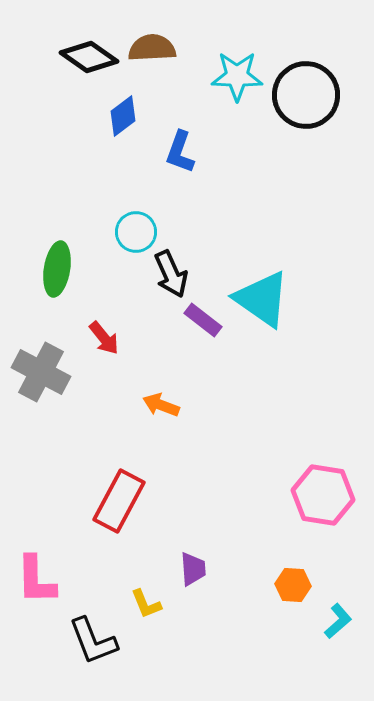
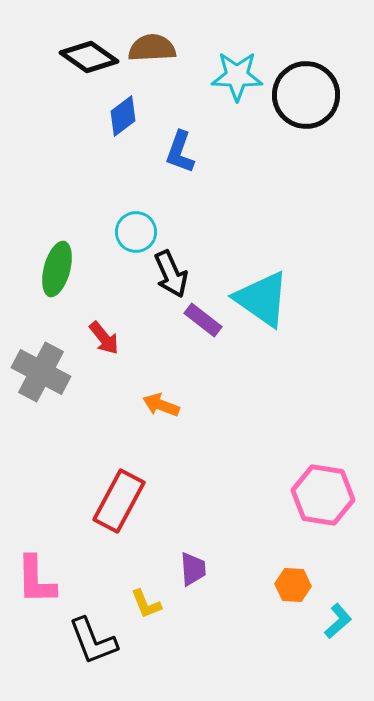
green ellipse: rotated 6 degrees clockwise
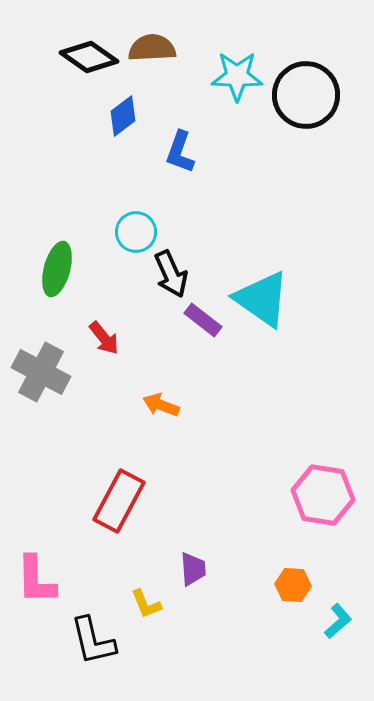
black L-shape: rotated 8 degrees clockwise
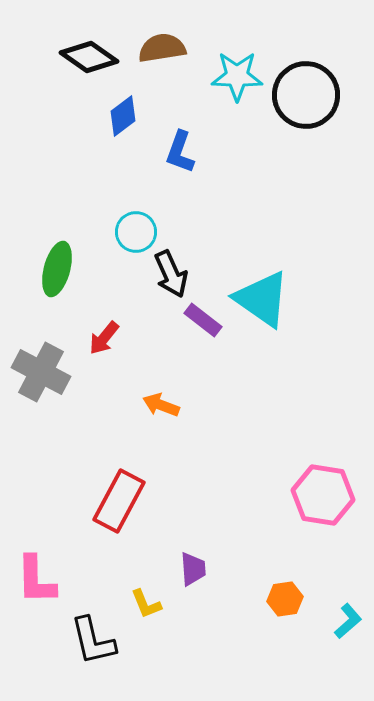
brown semicircle: moved 10 px right; rotated 6 degrees counterclockwise
red arrow: rotated 78 degrees clockwise
orange hexagon: moved 8 px left, 14 px down; rotated 12 degrees counterclockwise
cyan L-shape: moved 10 px right
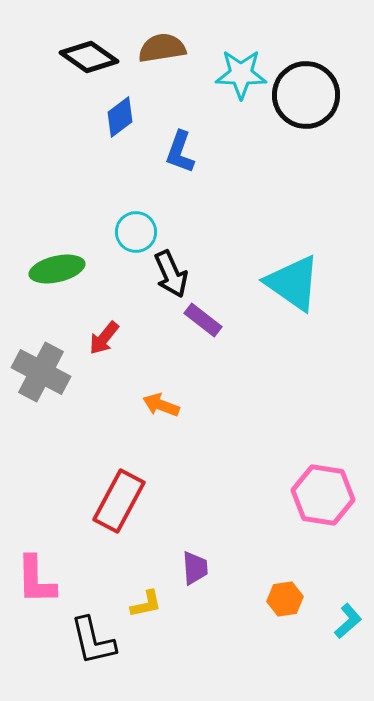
cyan star: moved 4 px right, 2 px up
blue diamond: moved 3 px left, 1 px down
green ellipse: rotated 62 degrees clockwise
cyan triangle: moved 31 px right, 16 px up
purple trapezoid: moved 2 px right, 1 px up
yellow L-shape: rotated 80 degrees counterclockwise
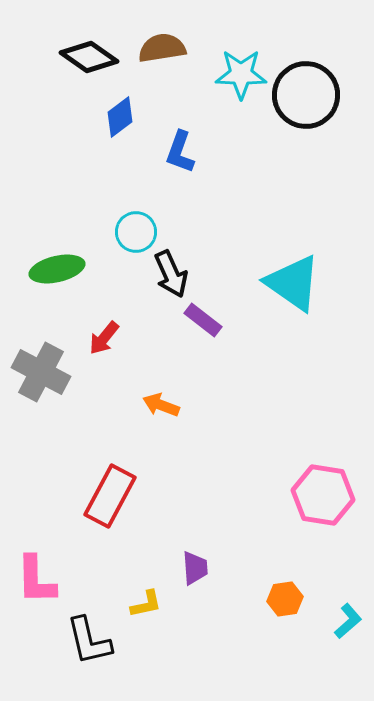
red rectangle: moved 9 px left, 5 px up
black L-shape: moved 4 px left
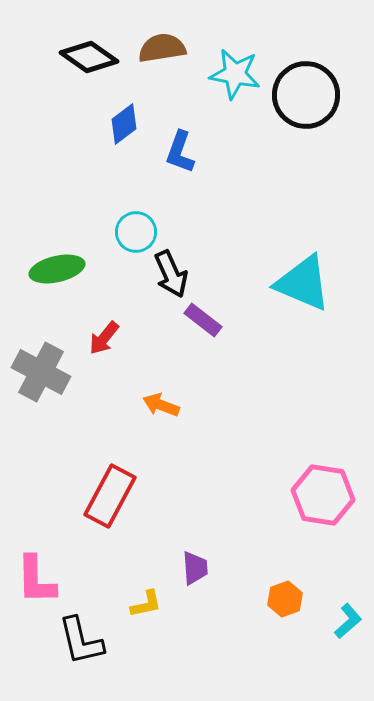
cyan star: moved 6 px left; rotated 9 degrees clockwise
blue diamond: moved 4 px right, 7 px down
cyan triangle: moved 10 px right; rotated 12 degrees counterclockwise
orange hexagon: rotated 12 degrees counterclockwise
black L-shape: moved 8 px left
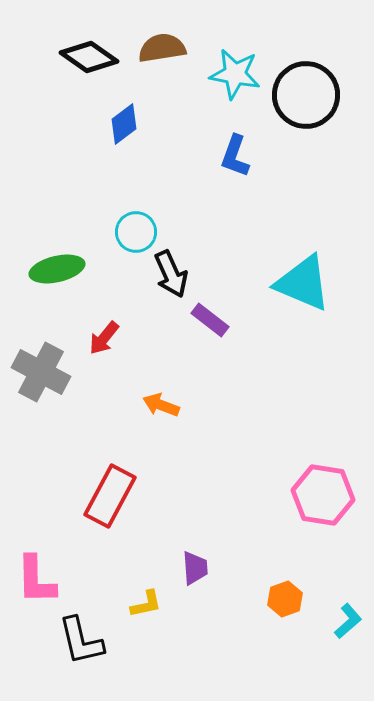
blue L-shape: moved 55 px right, 4 px down
purple rectangle: moved 7 px right
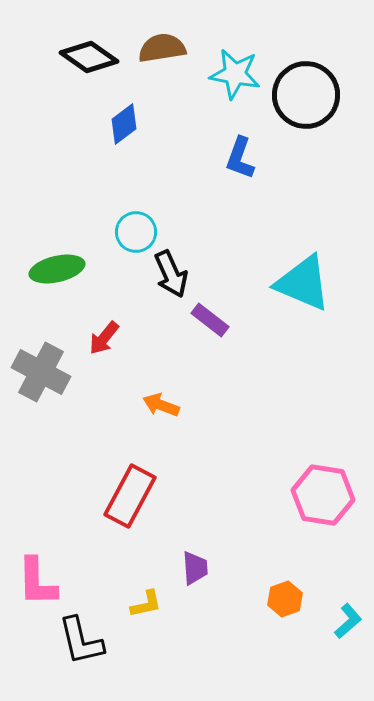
blue L-shape: moved 5 px right, 2 px down
red rectangle: moved 20 px right
pink L-shape: moved 1 px right, 2 px down
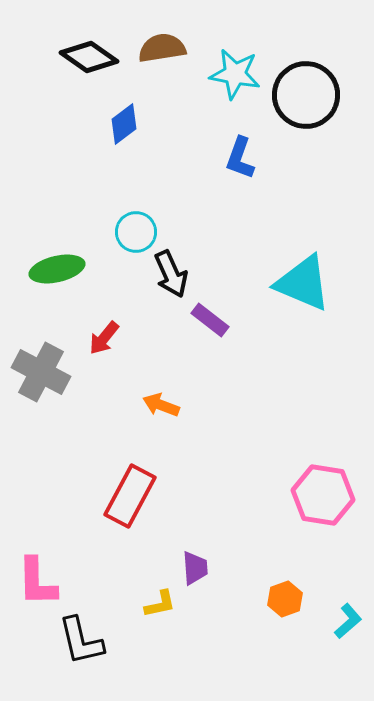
yellow L-shape: moved 14 px right
